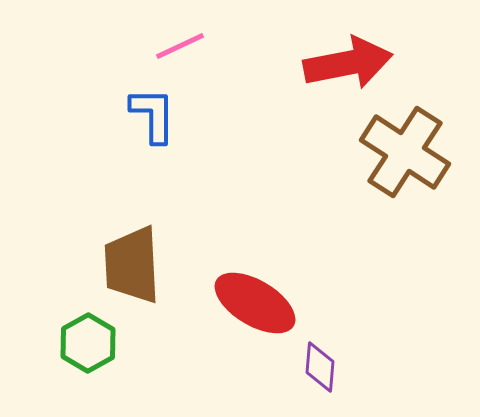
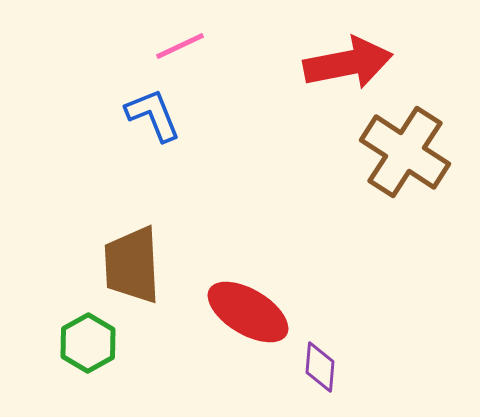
blue L-shape: rotated 22 degrees counterclockwise
red ellipse: moved 7 px left, 9 px down
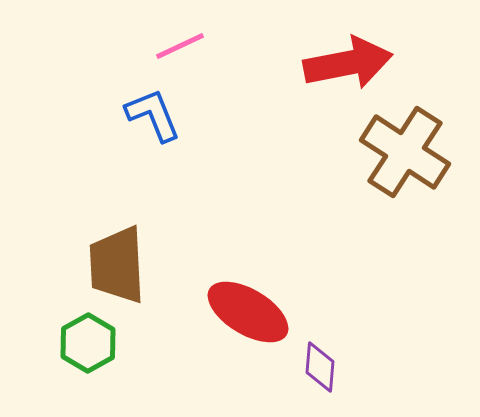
brown trapezoid: moved 15 px left
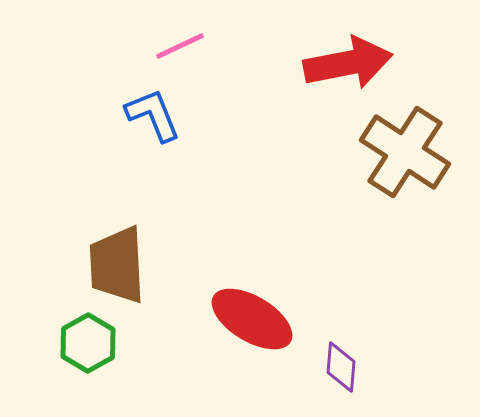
red ellipse: moved 4 px right, 7 px down
purple diamond: moved 21 px right
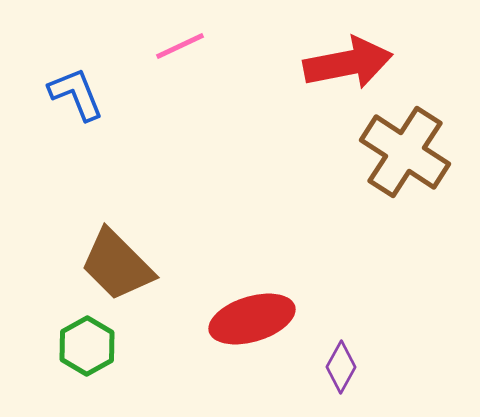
blue L-shape: moved 77 px left, 21 px up
brown trapezoid: rotated 42 degrees counterclockwise
red ellipse: rotated 48 degrees counterclockwise
green hexagon: moved 1 px left, 3 px down
purple diamond: rotated 24 degrees clockwise
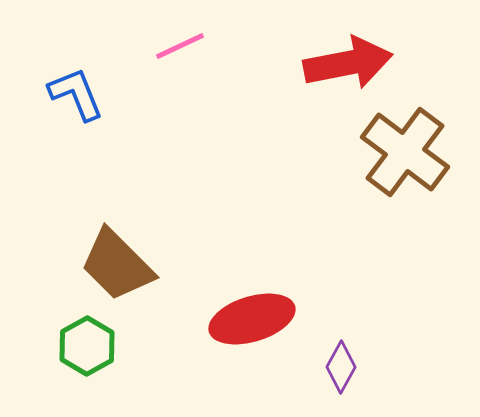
brown cross: rotated 4 degrees clockwise
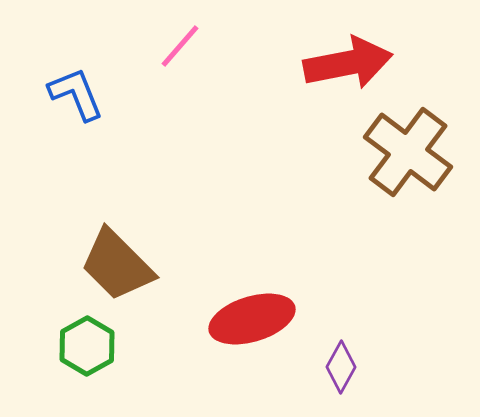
pink line: rotated 24 degrees counterclockwise
brown cross: moved 3 px right
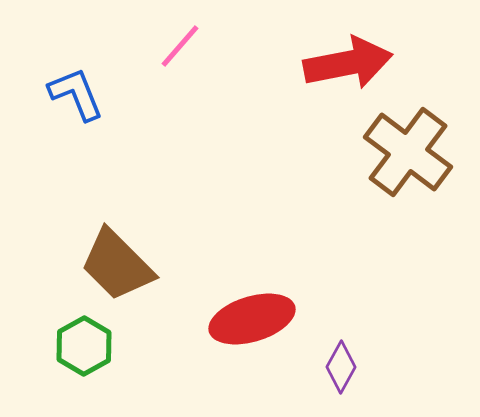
green hexagon: moved 3 px left
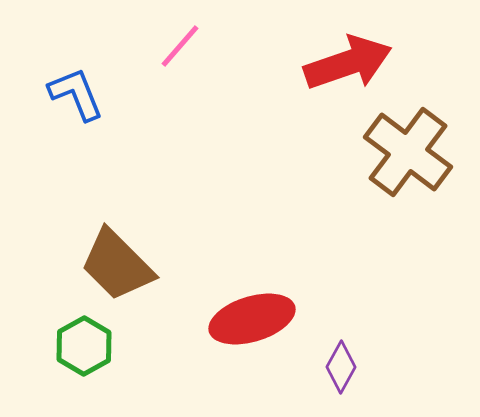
red arrow: rotated 8 degrees counterclockwise
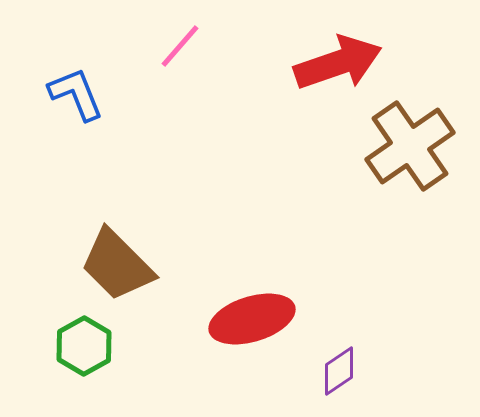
red arrow: moved 10 px left
brown cross: moved 2 px right, 6 px up; rotated 18 degrees clockwise
purple diamond: moved 2 px left, 4 px down; rotated 27 degrees clockwise
